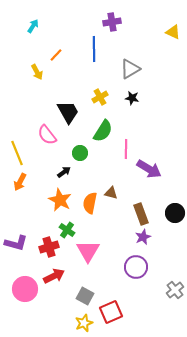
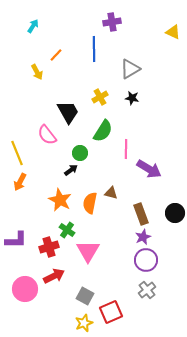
black arrow: moved 7 px right, 2 px up
purple L-shape: moved 3 px up; rotated 15 degrees counterclockwise
purple circle: moved 10 px right, 7 px up
gray cross: moved 28 px left
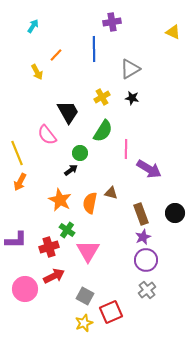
yellow cross: moved 2 px right
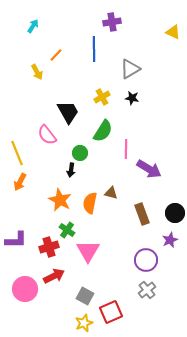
black arrow: rotated 136 degrees clockwise
brown rectangle: moved 1 px right
purple star: moved 27 px right, 3 px down
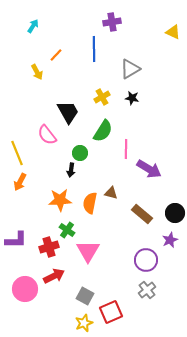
orange star: rotated 30 degrees counterclockwise
brown rectangle: rotated 30 degrees counterclockwise
